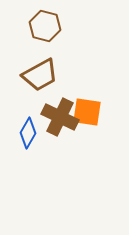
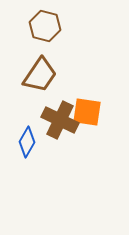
brown trapezoid: rotated 27 degrees counterclockwise
brown cross: moved 3 px down
blue diamond: moved 1 px left, 9 px down
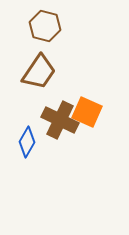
brown trapezoid: moved 1 px left, 3 px up
orange square: rotated 16 degrees clockwise
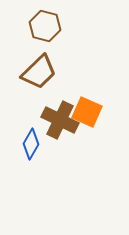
brown trapezoid: rotated 12 degrees clockwise
blue diamond: moved 4 px right, 2 px down
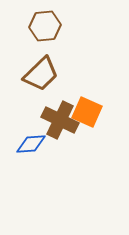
brown hexagon: rotated 20 degrees counterclockwise
brown trapezoid: moved 2 px right, 2 px down
blue diamond: rotated 56 degrees clockwise
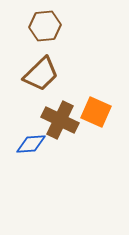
orange square: moved 9 px right
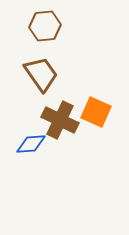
brown trapezoid: rotated 81 degrees counterclockwise
